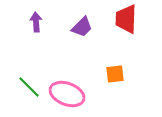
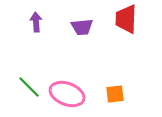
purple trapezoid: rotated 40 degrees clockwise
orange square: moved 20 px down
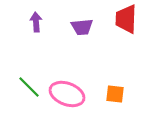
orange square: rotated 12 degrees clockwise
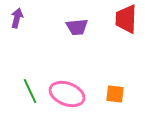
purple arrow: moved 19 px left, 4 px up; rotated 18 degrees clockwise
purple trapezoid: moved 5 px left
green line: moved 1 px right, 4 px down; rotated 20 degrees clockwise
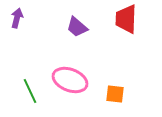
purple trapezoid: rotated 45 degrees clockwise
pink ellipse: moved 3 px right, 14 px up
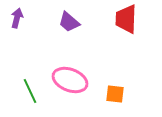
purple trapezoid: moved 8 px left, 5 px up
